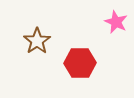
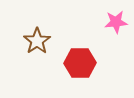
pink star: rotated 30 degrees counterclockwise
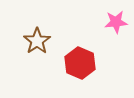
red hexagon: rotated 24 degrees clockwise
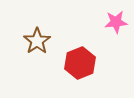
red hexagon: rotated 16 degrees clockwise
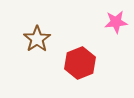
brown star: moved 2 px up
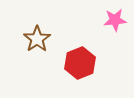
pink star: moved 1 px left, 2 px up
